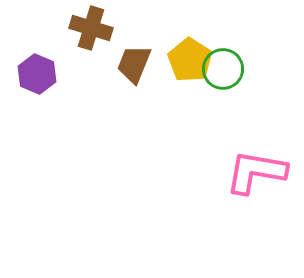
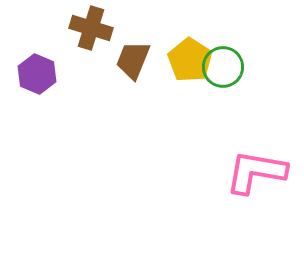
brown trapezoid: moved 1 px left, 4 px up
green circle: moved 2 px up
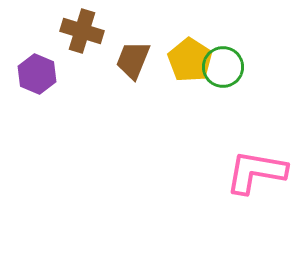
brown cross: moved 9 px left, 3 px down
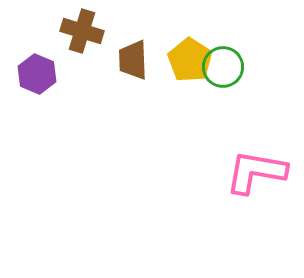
brown trapezoid: rotated 24 degrees counterclockwise
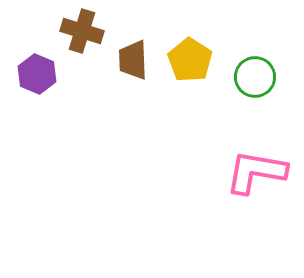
green circle: moved 32 px right, 10 px down
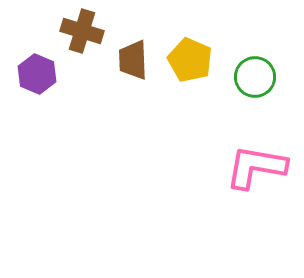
yellow pentagon: rotated 9 degrees counterclockwise
pink L-shape: moved 5 px up
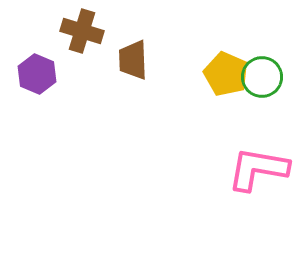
yellow pentagon: moved 36 px right, 14 px down
green circle: moved 7 px right
pink L-shape: moved 2 px right, 2 px down
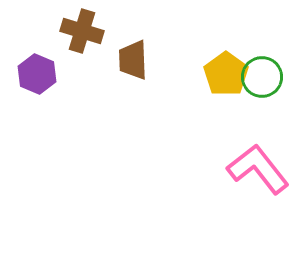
yellow pentagon: rotated 12 degrees clockwise
pink L-shape: rotated 42 degrees clockwise
